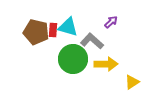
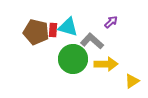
yellow triangle: moved 1 px up
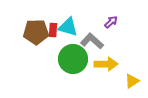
brown pentagon: rotated 15 degrees counterclockwise
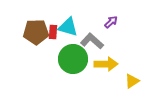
red rectangle: moved 2 px down
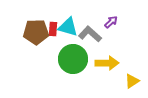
red rectangle: moved 3 px up
gray L-shape: moved 2 px left, 7 px up
yellow arrow: moved 1 px right, 1 px up
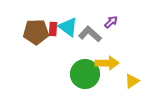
cyan triangle: rotated 20 degrees clockwise
green circle: moved 12 px right, 15 px down
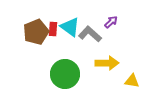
cyan triangle: moved 2 px right
brown pentagon: rotated 20 degrees counterclockwise
green circle: moved 20 px left
yellow triangle: rotated 42 degrees clockwise
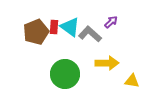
red rectangle: moved 1 px right, 2 px up
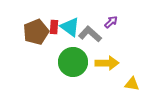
green circle: moved 8 px right, 12 px up
yellow triangle: moved 3 px down
